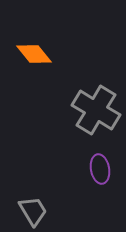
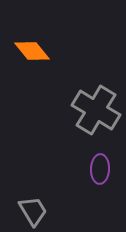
orange diamond: moved 2 px left, 3 px up
purple ellipse: rotated 12 degrees clockwise
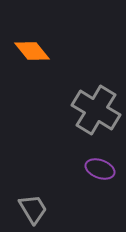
purple ellipse: rotated 72 degrees counterclockwise
gray trapezoid: moved 2 px up
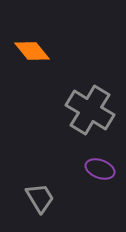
gray cross: moved 6 px left
gray trapezoid: moved 7 px right, 11 px up
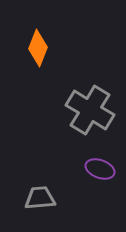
orange diamond: moved 6 px right, 3 px up; rotated 60 degrees clockwise
gray trapezoid: rotated 64 degrees counterclockwise
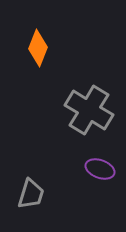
gray cross: moved 1 px left
gray trapezoid: moved 9 px left, 4 px up; rotated 112 degrees clockwise
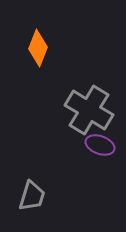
purple ellipse: moved 24 px up
gray trapezoid: moved 1 px right, 2 px down
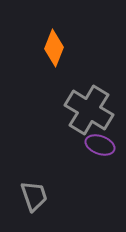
orange diamond: moved 16 px right
gray trapezoid: moved 2 px right; rotated 36 degrees counterclockwise
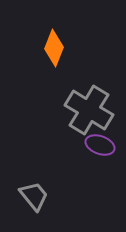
gray trapezoid: rotated 20 degrees counterclockwise
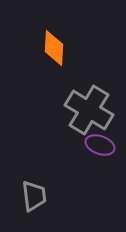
orange diamond: rotated 18 degrees counterclockwise
gray trapezoid: rotated 32 degrees clockwise
